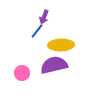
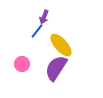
yellow ellipse: rotated 50 degrees clockwise
purple semicircle: moved 2 px right, 3 px down; rotated 44 degrees counterclockwise
pink circle: moved 9 px up
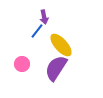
purple arrow: rotated 32 degrees counterclockwise
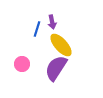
purple arrow: moved 8 px right, 5 px down
blue line: moved 2 px up; rotated 21 degrees counterclockwise
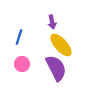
blue line: moved 18 px left, 8 px down
purple semicircle: rotated 120 degrees clockwise
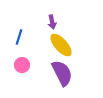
pink circle: moved 1 px down
purple semicircle: moved 6 px right, 5 px down
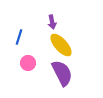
pink circle: moved 6 px right, 2 px up
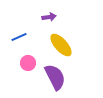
purple arrow: moved 3 px left, 5 px up; rotated 88 degrees counterclockwise
blue line: rotated 49 degrees clockwise
purple semicircle: moved 7 px left, 4 px down
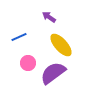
purple arrow: rotated 136 degrees counterclockwise
purple semicircle: moved 2 px left, 4 px up; rotated 100 degrees counterclockwise
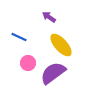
blue line: rotated 49 degrees clockwise
